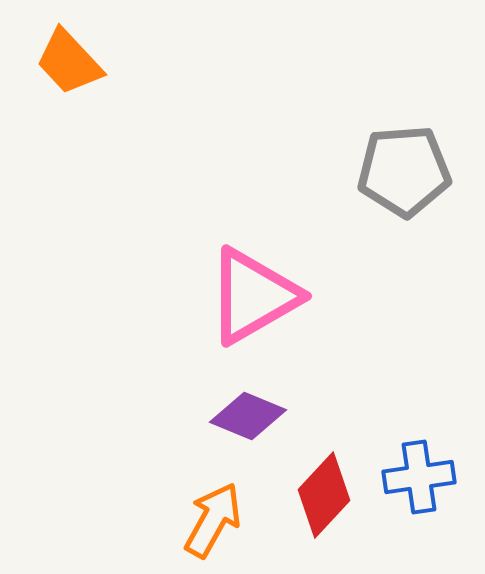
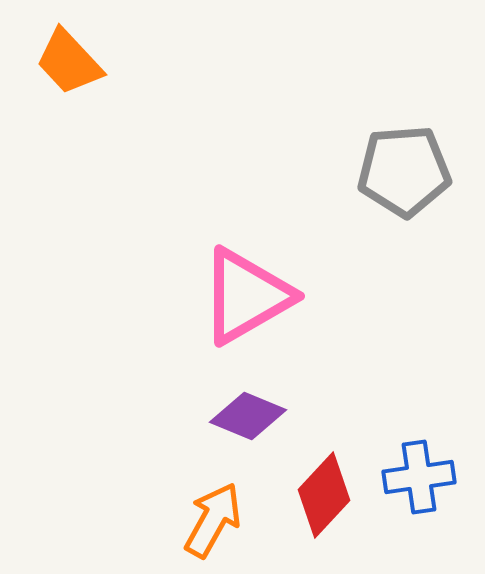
pink triangle: moved 7 px left
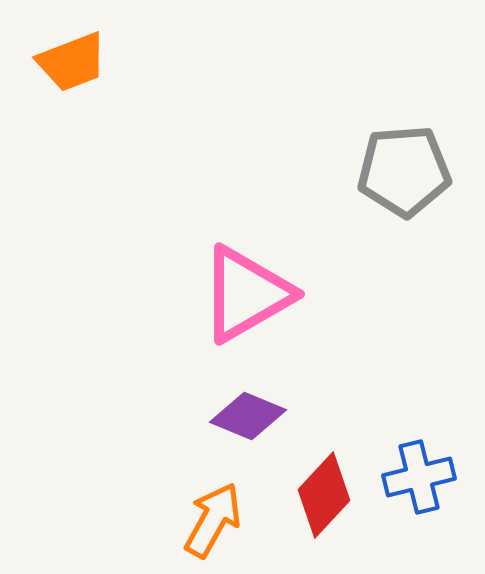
orange trapezoid: moved 3 px right; rotated 68 degrees counterclockwise
pink triangle: moved 2 px up
blue cross: rotated 6 degrees counterclockwise
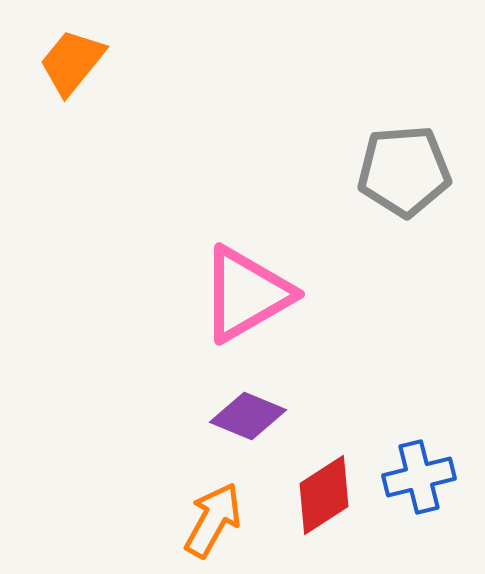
orange trapezoid: rotated 150 degrees clockwise
red diamond: rotated 14 degrees clockwise
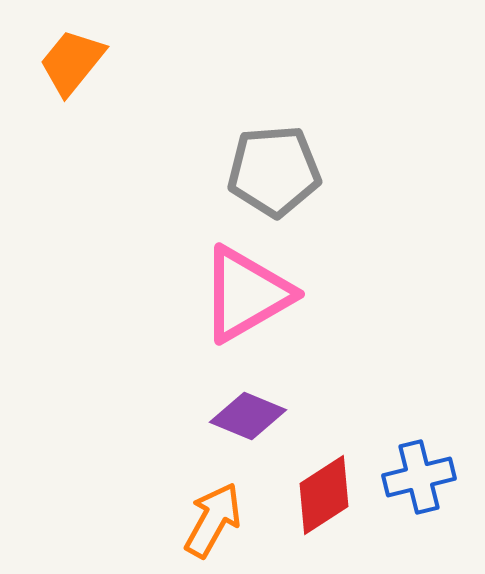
gray pentagon: moved 130 px left
